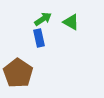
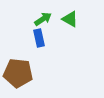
green triangle: moved 1 px left, 3 px up
brown pentagon: rotated 28 degrees counterclockwise
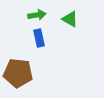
green arrow: moved 6 px left, 4 px up; rotated 24 degrees clockwise
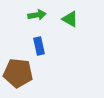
blue rectangle: moved 8 px down
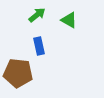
green arrow: rotated 30 degrees counterclockwise
green triangle: moved 1 px left, 1 px down
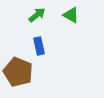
green triangle: moved 2 px right, 5 px up
brown pentagon: moved 1 px up; rotated 16 degrees clockwise
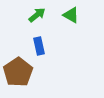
brown pentagon: rotated 16 degrees clockwise
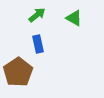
green triangle: moved 3 px right, 3 px down
blue rectangle: moved 1 px left, 2 px up
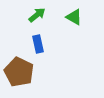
green triangle: moved 1 px up
brown pentagon: moved 1 px right; rotated 12 degrees counterclockwise
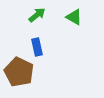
blue rectangle: moved 1 px left, 3 px down
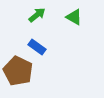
blue rectangle: rotated 42 degrees counterclockwise
brown pentagon: moved 1 px left, 1 px up
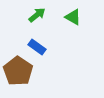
green triangle: moved 1 px left
brown pentagon: rotated 8 degrees clockwise
